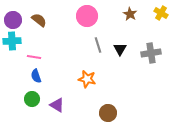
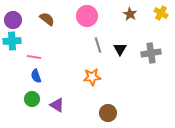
brown semicircle: moved 8 px right, 1 px up
orange star: moved 5 px right, 2 px up; rotated 18 degrees counterclockwise
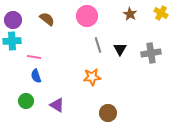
green circle: moved 6 px left, 2 px down
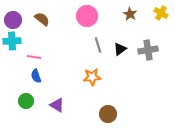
brown semicircle: moved 5 px left
black triangle: rotated 24 degrees clockwise
gray cross: moved 3 px left, 3 px up
brown circle: moved 1 px down
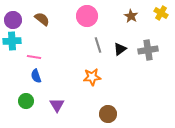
brown star: moved 1 px right, 2 px down
purple triangle: rotated 28 degrees clockwise
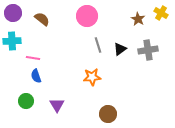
brown star: moved 7 px right, 3 px down
purple circle: moved 7 px up
pink line: moved 1 px left, 1 px down
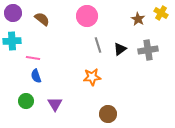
purple triangle: moved 2 px left, 1 px up
